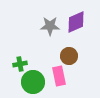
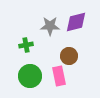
purple diamond: rotated 10 degrees clockwise
green cross: moved 6 px right, 19 px up
green circle: moved 3 px left, 6 px up
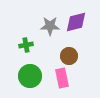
pink rectangle: moved 3 px right, 2 px down
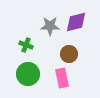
green cross: rotated 32 degrees clockwise
brown circle: moved 2 px up
green circle: moved 2 px left, 2 px up
